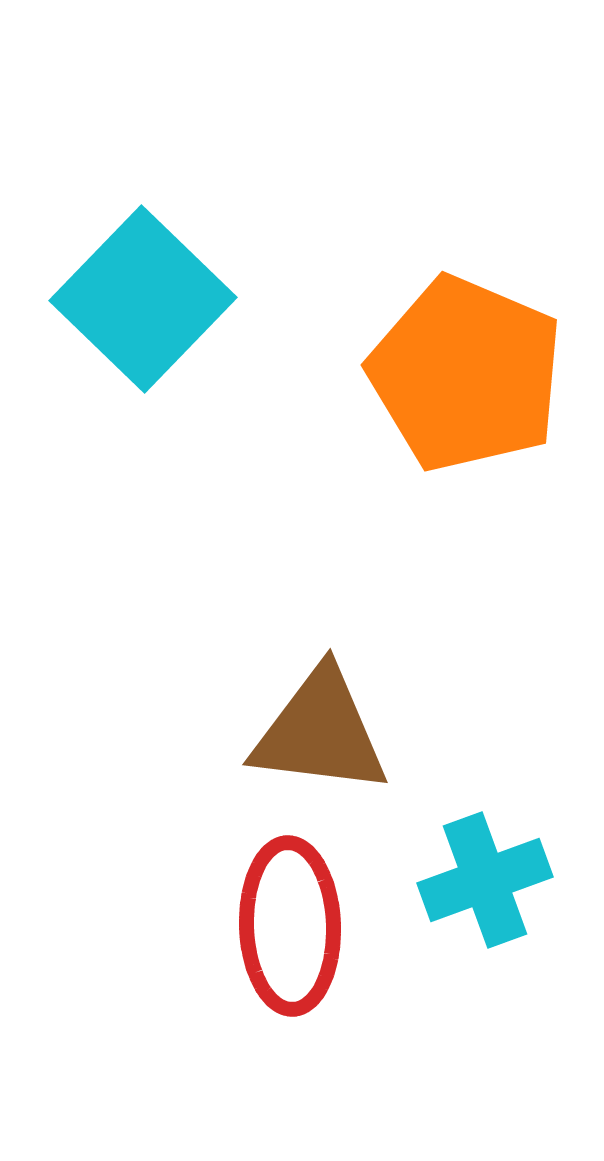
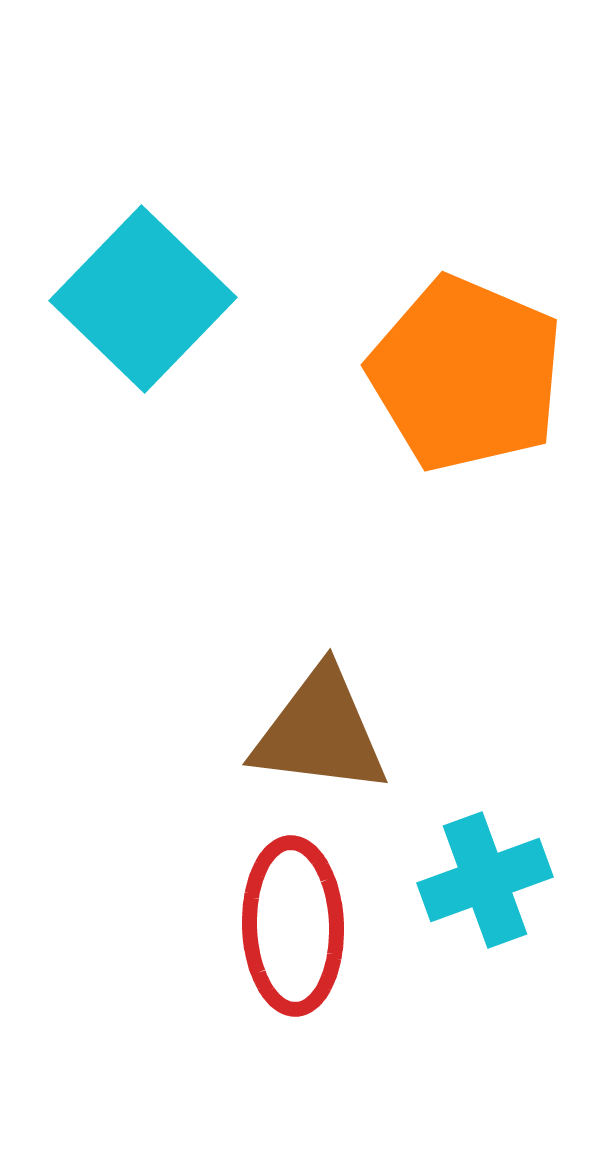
red ellipse: moved 3 px right
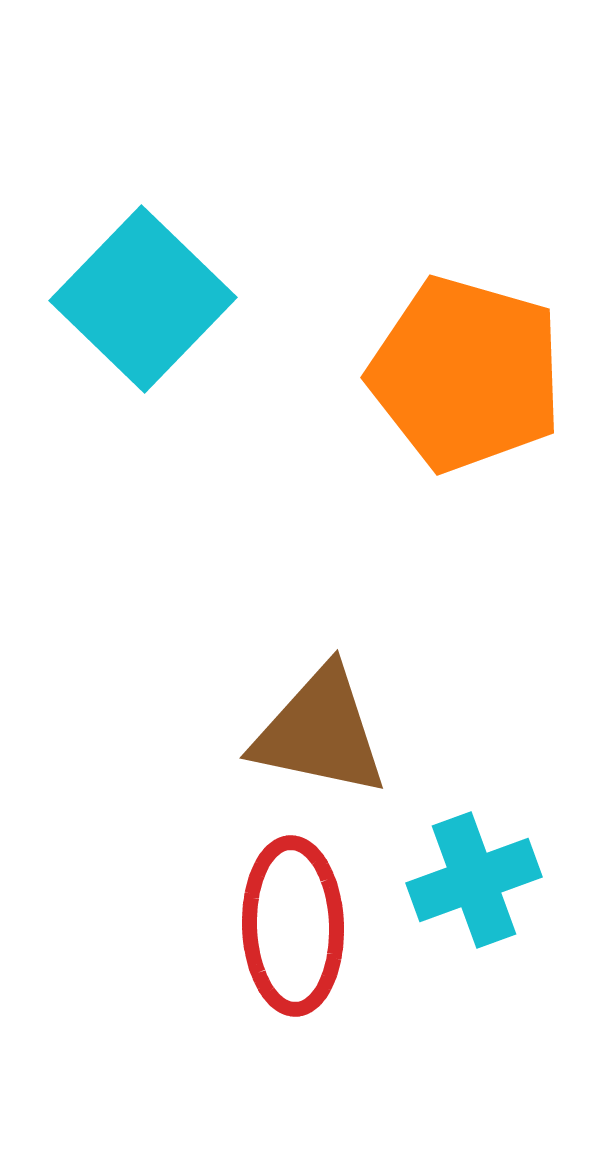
orange pentagon: rotated 7 degrees counterclockwise
brown triangle: rotated 5 degrees clockwise
cyan cross: moved 11 px left
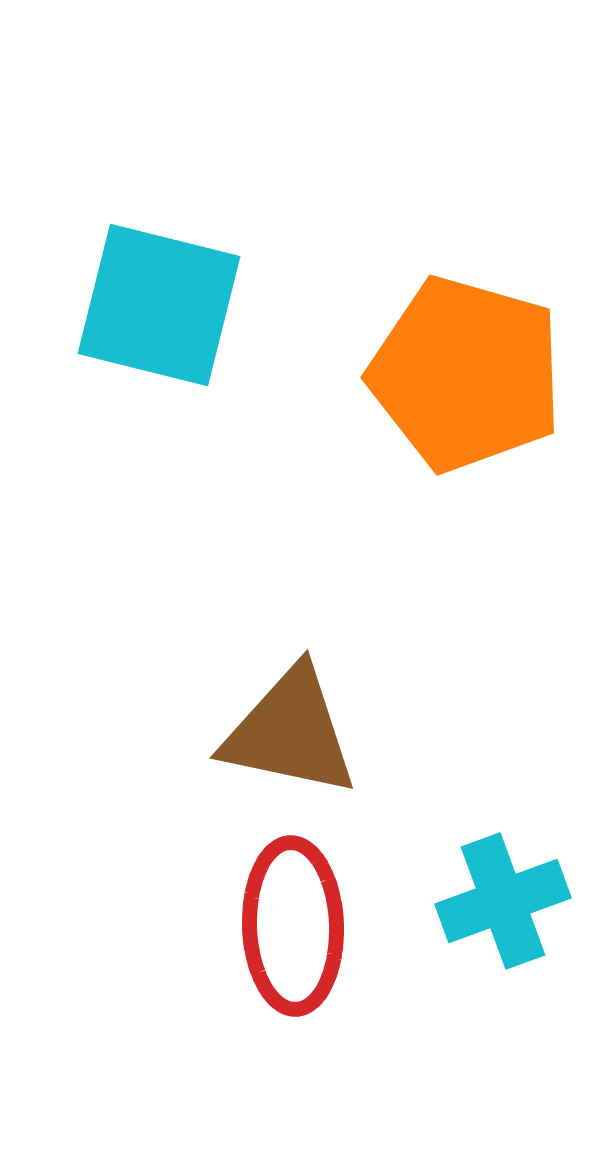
cyan square: moved 16 px right, 6 px down; rotated 30 degrees counterclockwise
brown triangle: moved 30 px left
cyan cross: moved 29 px right, 21 px down
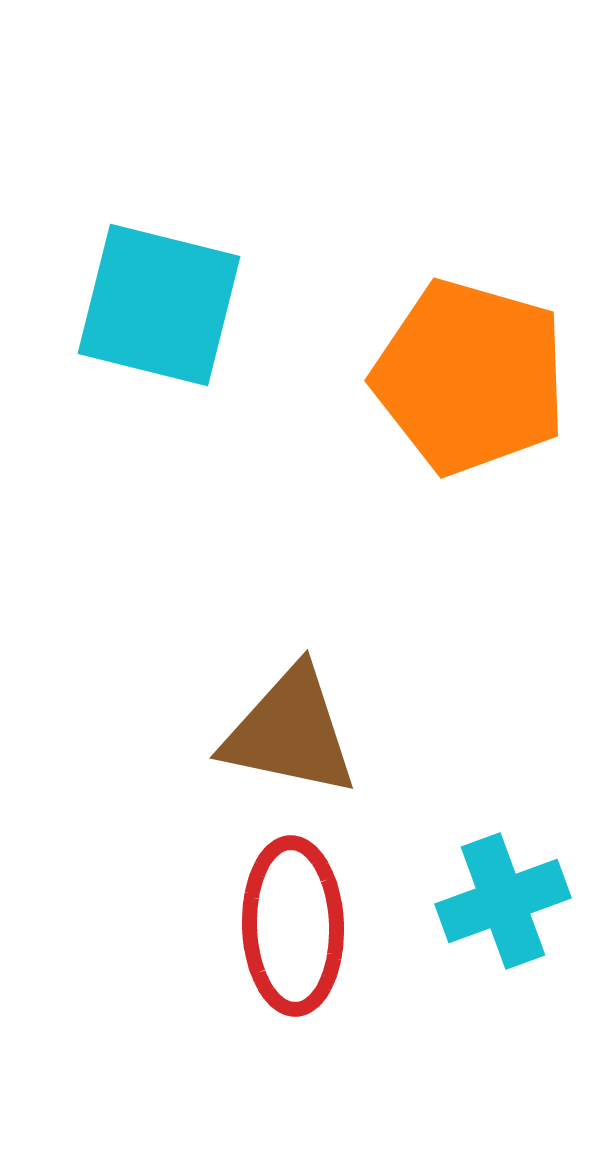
orange pentagon: moved 4 px right, 3 px down
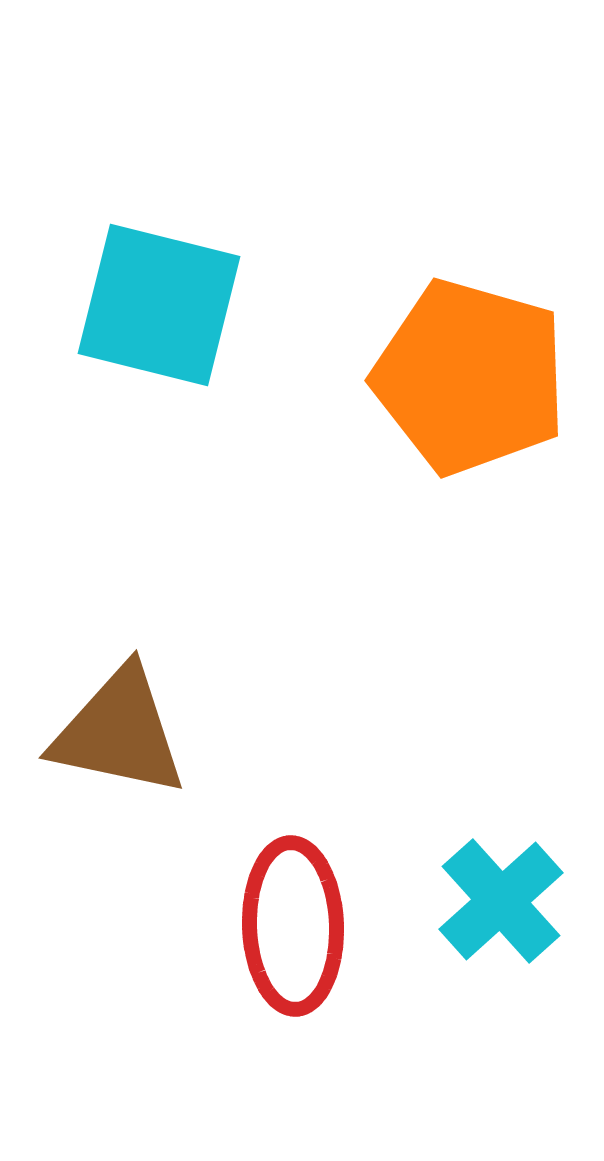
brown triangle: moved 171 px left
cyan cross: moved 2 px left; rotated 22 degrees counterclockwise
